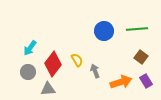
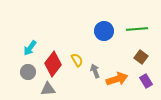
orange arrow: moved 4 px left, 3 px up
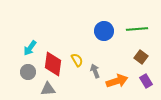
red diamond: rotated 30 degrees counterclockwise
orange arrow: moved 2 px down
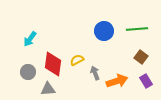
cyan arrow: moved 9 px up
yellow semicircle: rotated 88 degrees counterclockwise
gray arrow: moved 2 px down
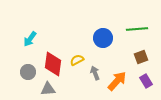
blue circle: moved 1 px left, 7 px down
brown square: rotated 32 degrees clockwise
orange arrow: rotated 30 degrees counterclockwise
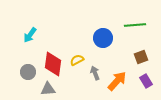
green line: moved 2 px left, 4 px up
cyan arrow: moved 4 px up
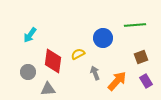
yellow semicircle: moved 1 px right, 6 px up
red diamond: moved 3 px up
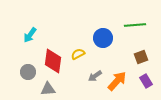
gray arrow: moved 3 px down; rotated 104 degrees counterclockwise
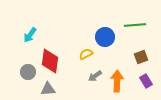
blue circle: moved 2 px right, 1 px up
yellow semicircle: moved 8 px right
red diamond: moved 3 px left
orange arrow: rotated 40 degrees counterclockwise
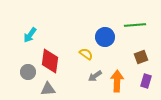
yellow semicircle: rotated 64 degrees clockwise
purple rectangle: rotated 48 degrees clockwise
